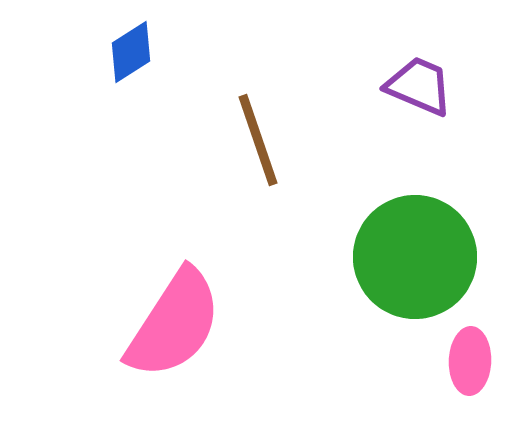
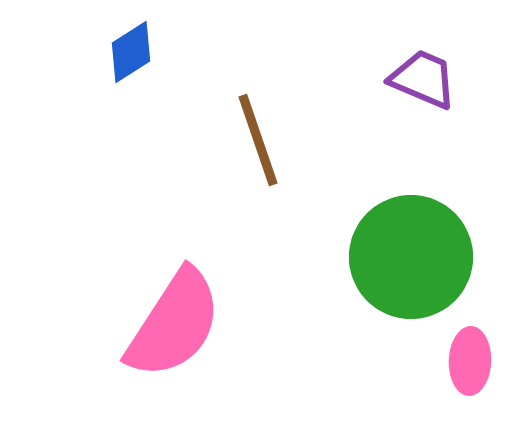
purple trapezoid: moved 4 px right, 7 px up
green circle: moved 4 px left
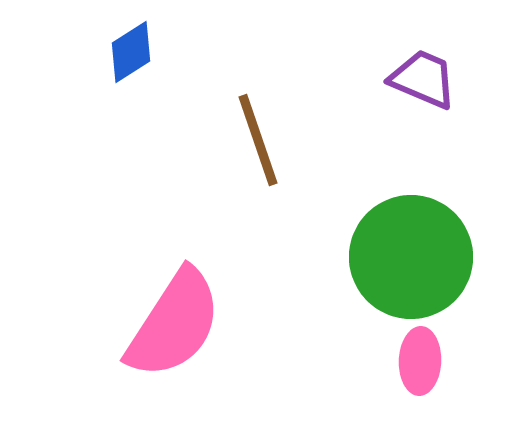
pink ellipse: moved 50 px left
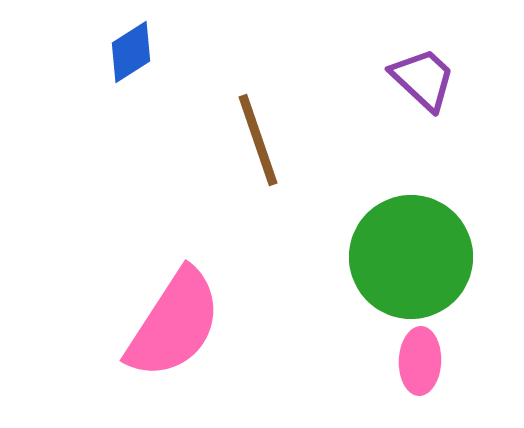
purple trapezoid: rotated 20 degrees clockwise
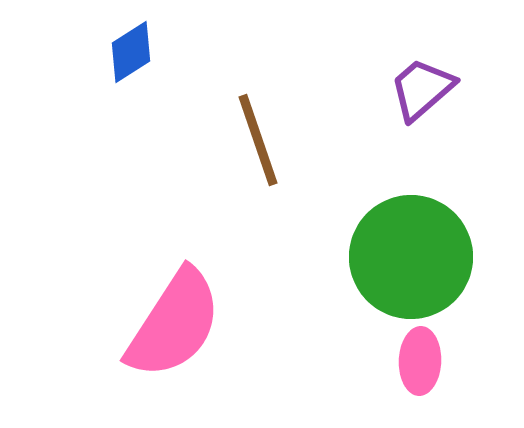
purple trapezoid: moved 1 px left, 10 px down; rotated 84 degrees counterclockwise
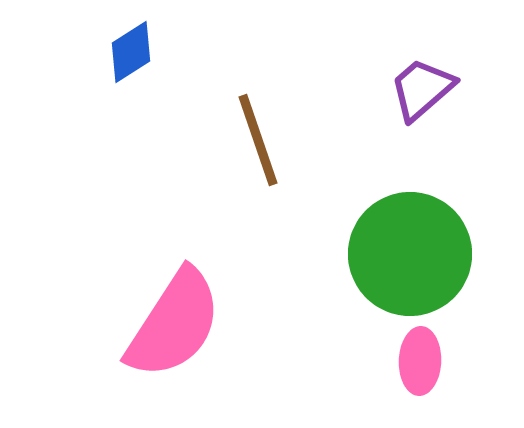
green circle: moved 1 px left, 3 px up
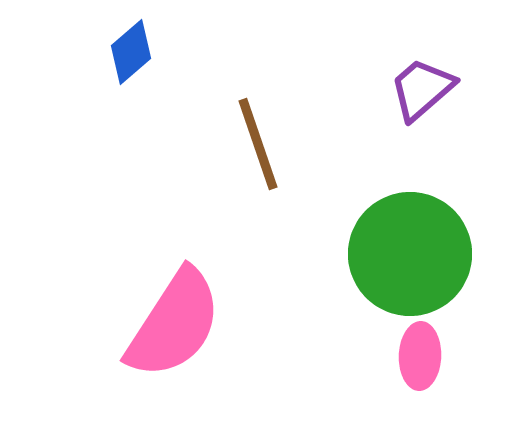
blue diamond: rotated 8 degrees counterclockwise
brown line: moved 4 px down
pink ellipse: moved 5 px up
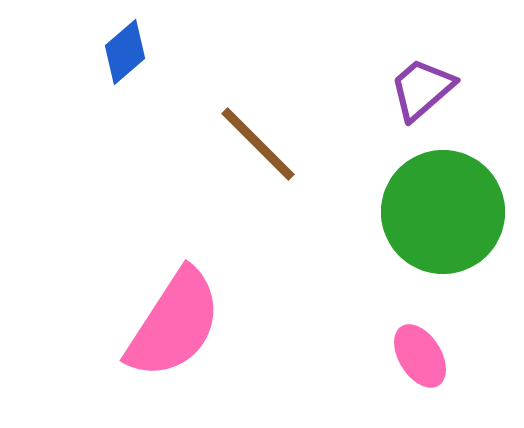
blue diamond: moved 6 px left
brown line: rotated 26 degrees counterclockwise
green circle: moved 33 px right, 42 px up
pink ellipse: rotated 34 degrees counterclockwise
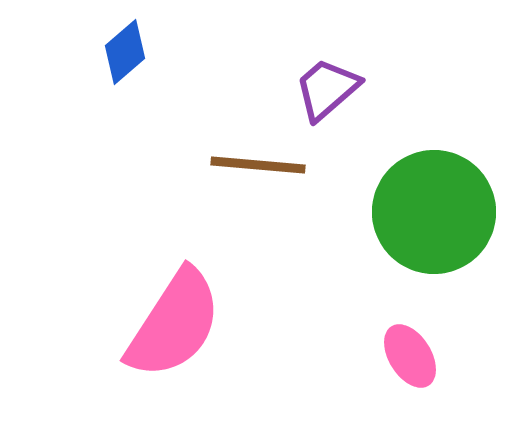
purple trapezoid: moved 95 px left
brown line: moved 21 px down; rotated 40 degrees counterclockwise
green circle: moved 9 px left
pink ellipse: moved 10 px left
